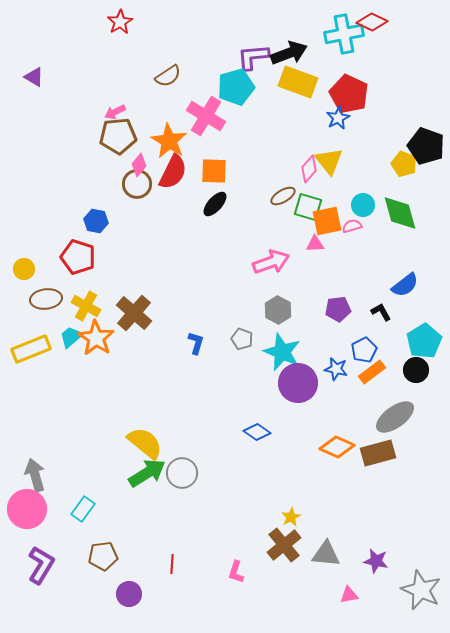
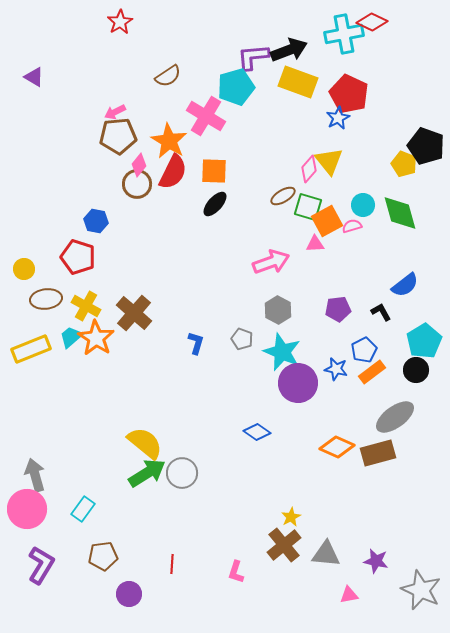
black arrow at (289, 53): moved 3 px up
orange square at (327, 221): rotated 16 degrees counterclockwise
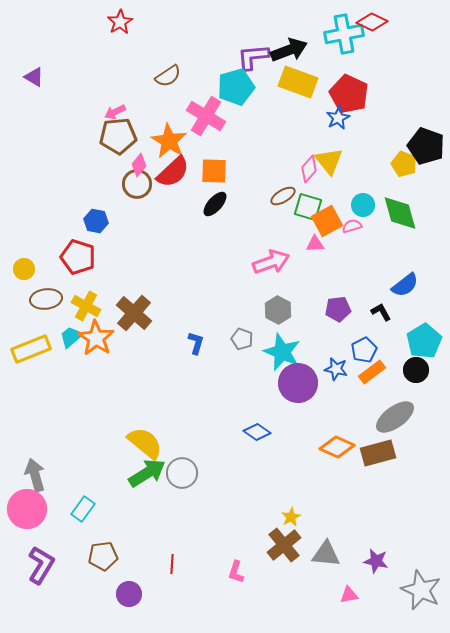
red semicircle at (173, 172): rotated 21 degrees clockwise
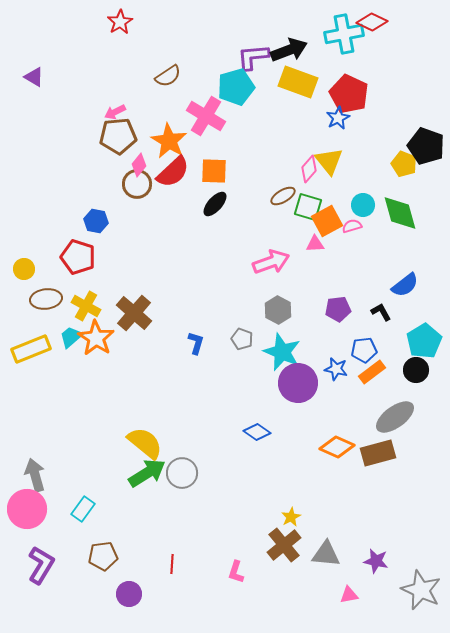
blue pentagon at (364, 350): rotated 20 degrees clockwise
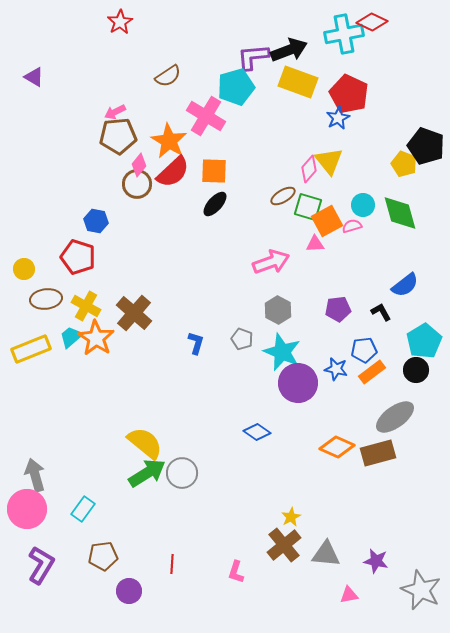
purple circle at (129, 594): moved 3 px up
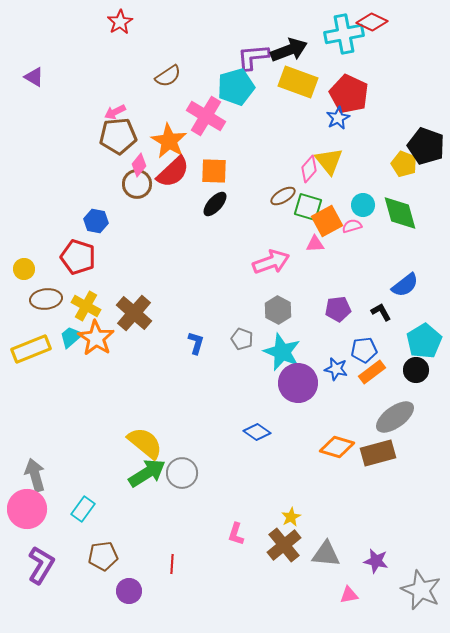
orange diamond at (337, 447): rotated 8 degrees counterclockwise
pink L-shape at (236, 572): moved 38 px up
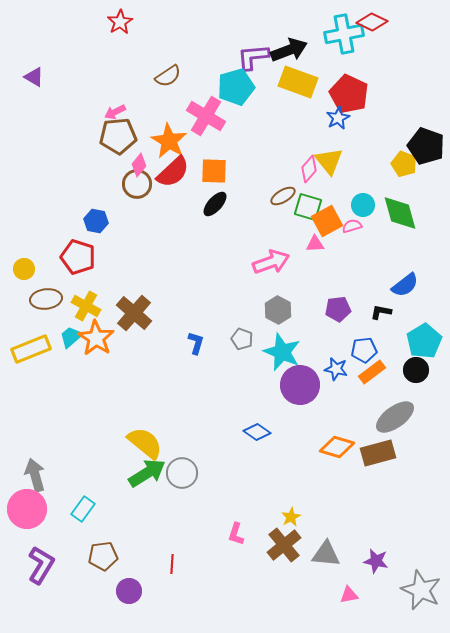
black L-shape at (381, 312): rotated 50 degrees counterclockwise
purple circle at (298, 383): moved 2 px right, 2 px down
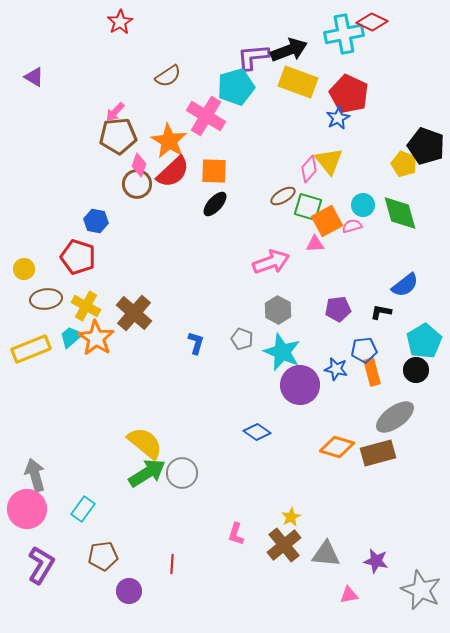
pink arrow at (115, 112): rotated 20 degrees counterclockwise
pink diamond at (139, 165): rotated 20 degrees counterclockwise
orange rectangle at (372, 372): rotated 68 degrees counterclockwise
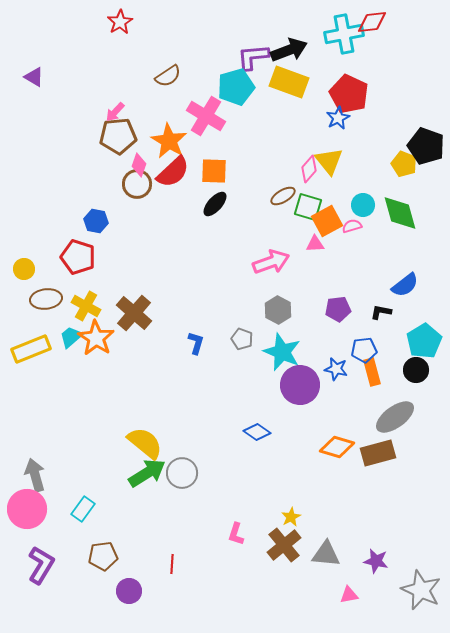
red diamond at (372, 22): rotated 32 degrees counterclockwise
yellow rectangle at (298, 82): moved 9 px left
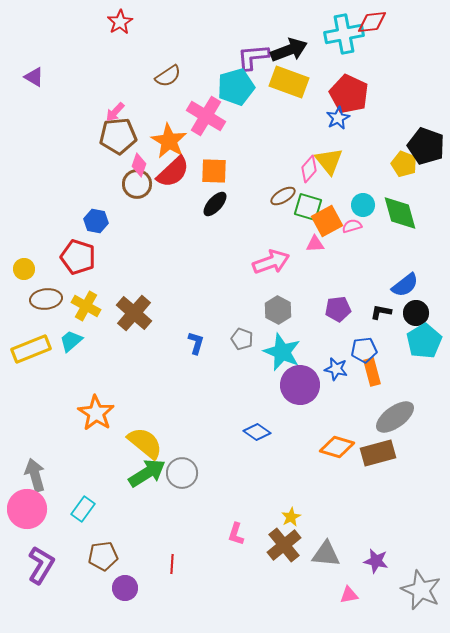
cyan trapezoid at (71, 337): moved 4 px down
orange star at (96, 338): moved 75 px down
black circle at (416, 370): moved 57 px up
purple circle at (129, 591): moved 4 px left, 3 px up
